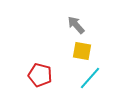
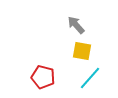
red pentagon: moved 3 px right, 2 px down
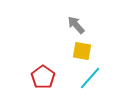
red pentagon: rotated 20 degrees clockwise
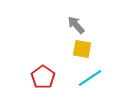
yellow square: moved 2 px up
cyan line: rotated 15 degrees clockwise
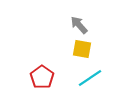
gray arrow: moved 3 px right
red pentagon: moved 1 px left
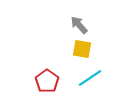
red pentagon: moved 5 px right, 4 px down
